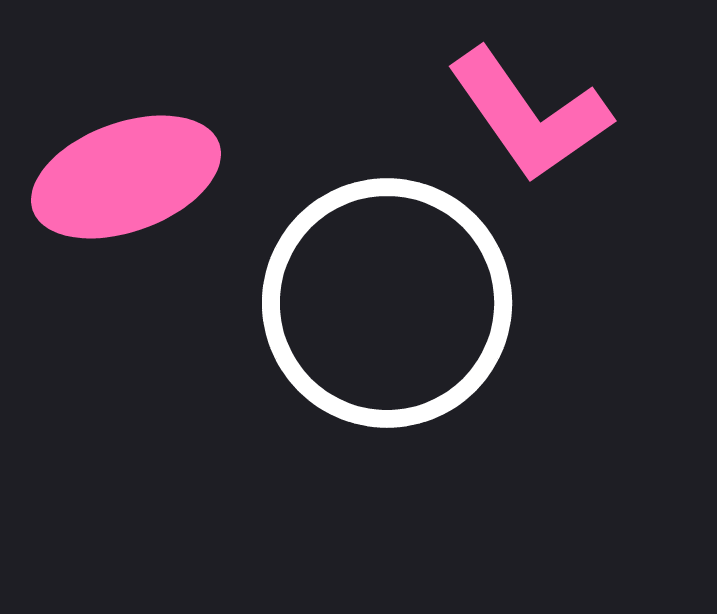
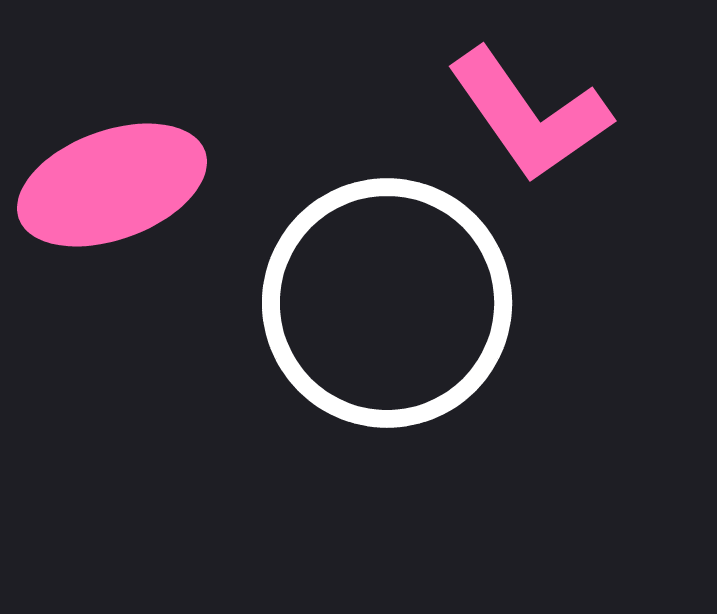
pink ellipse: moved 14 px left, 8 px down
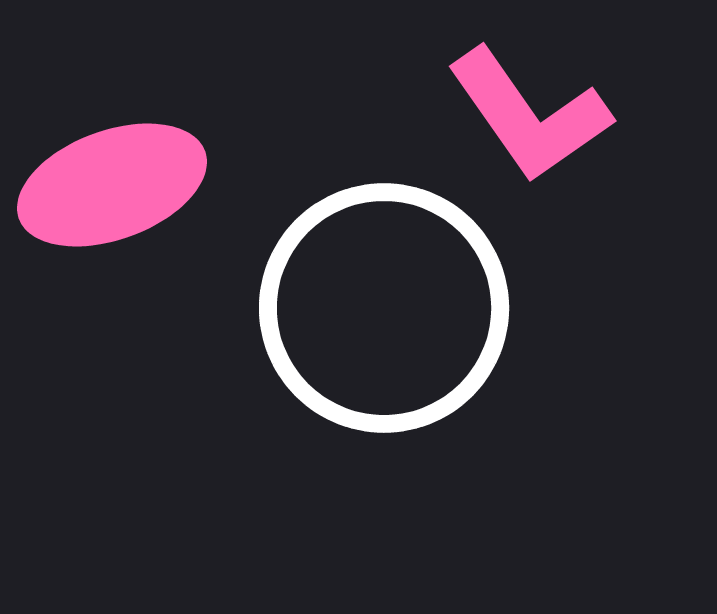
white circle: moved 3 px left, 5 px down
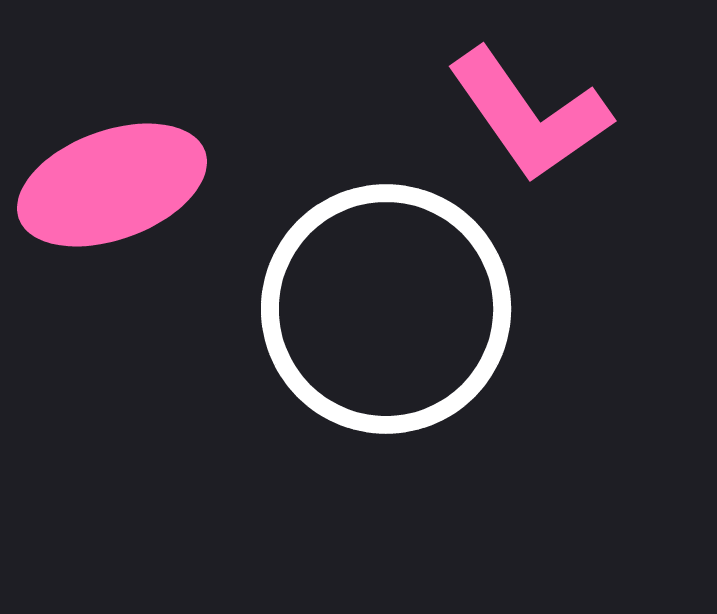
white circle: moved 2 px right, 1 px down
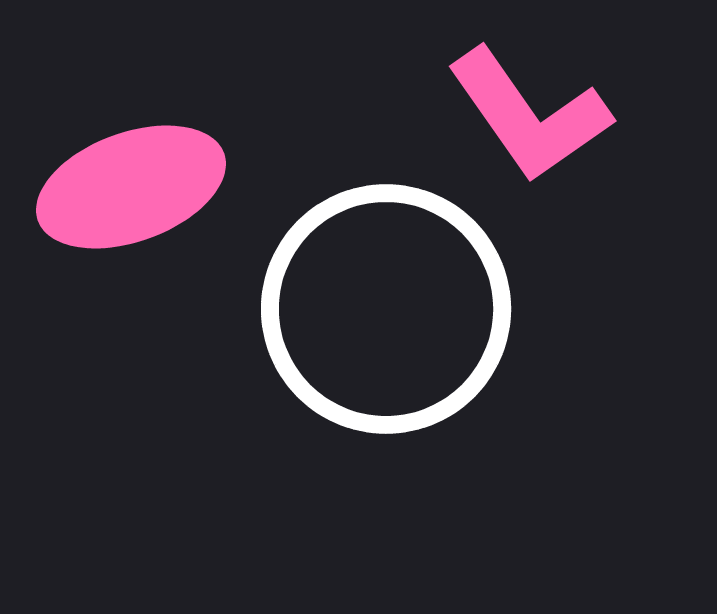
pink ellipse: moved 19 px right, 2 px down
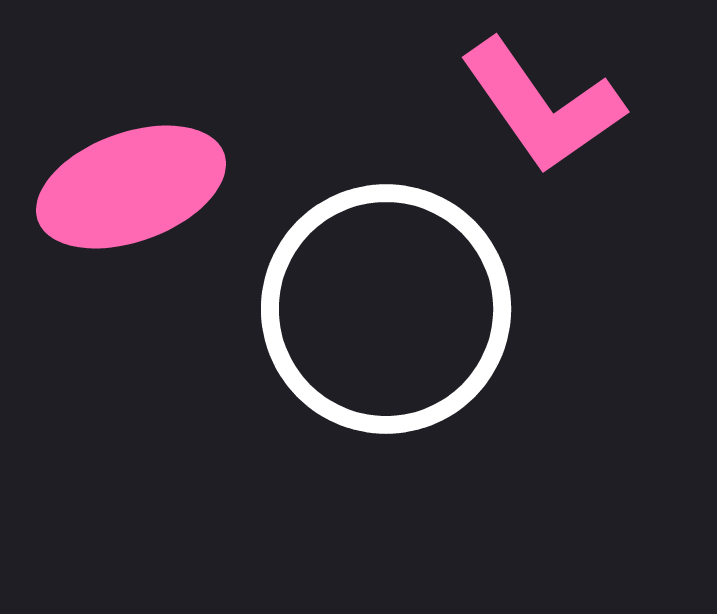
pink L-shape: moved 13 px right, 9 px up
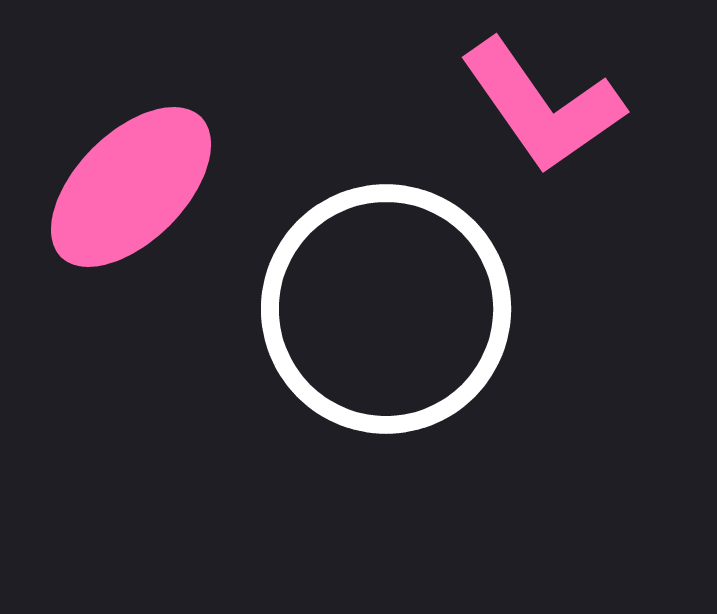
pink ellipse: rotated 25 degrees counterclockwise
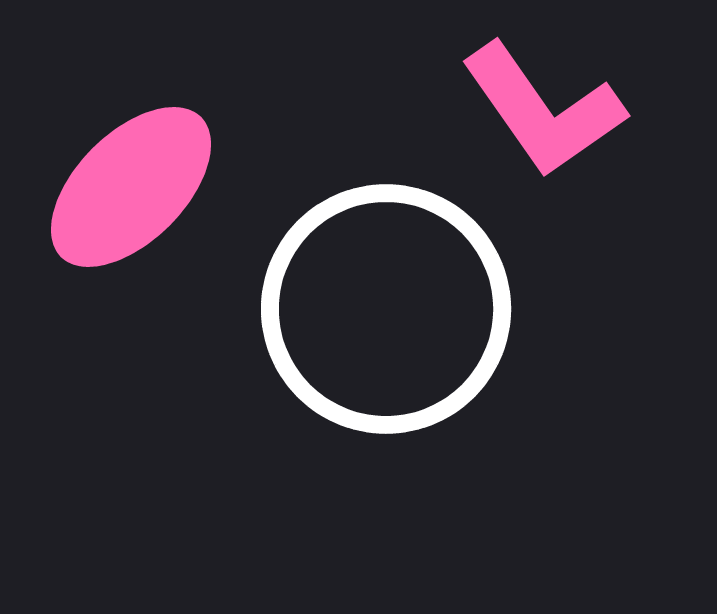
pink L-shape: moved 1 px right, 4 px down
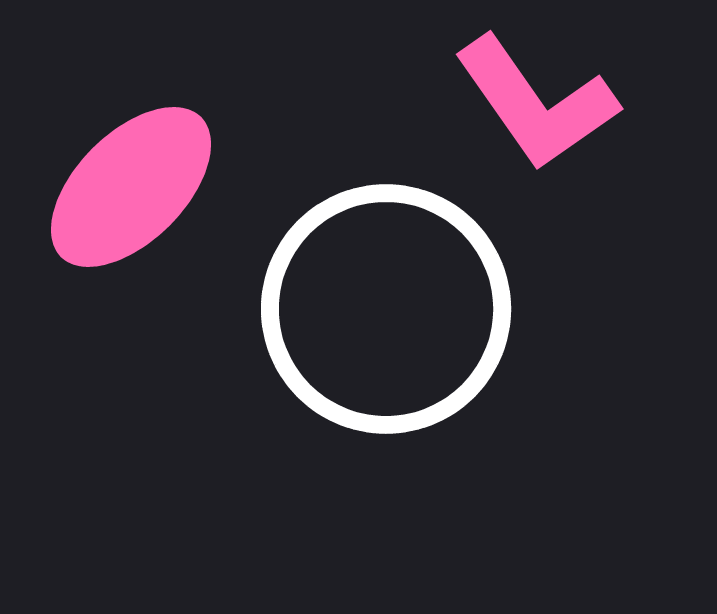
pink L-shape: moved 7 px left, 7 px up
